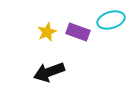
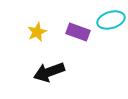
yellow star: moved 10 px left
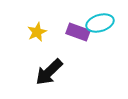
cyan ellipse: moved 11 px left, 3 px down
black arrow: rotated 24 degrees counterclockwise
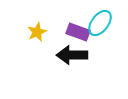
cyan ellipse: rotated 36 degrees counterclockwise
black arrow: moved 23 px right, 17 px up; rotated 44 degrees clockwise
